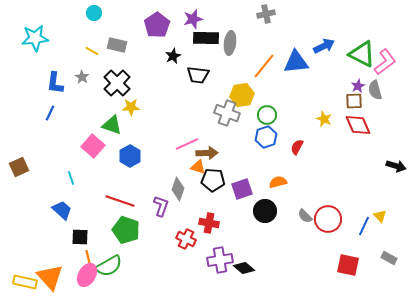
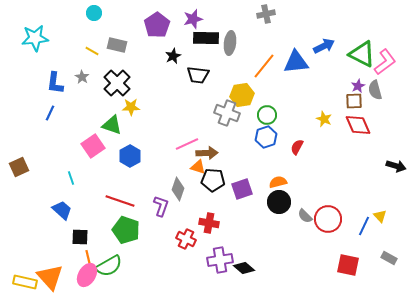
pink square at (93, 146): rotated 15 degrees clockwise
black circle at (265, 211): moved 14 px right, 9 px up
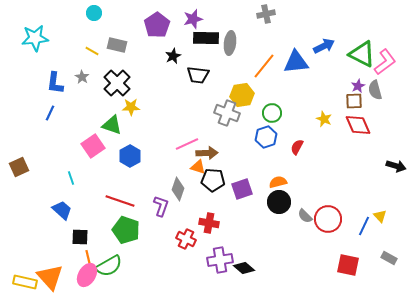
green circle at (267, 115): moved 5 px right, 2 px up
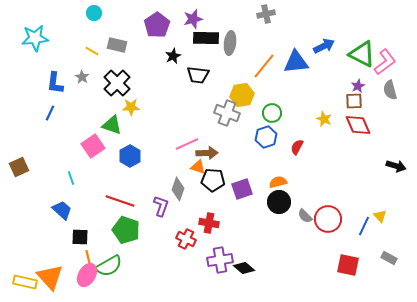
gray semicircle at (375, 90): moved 15 px right
